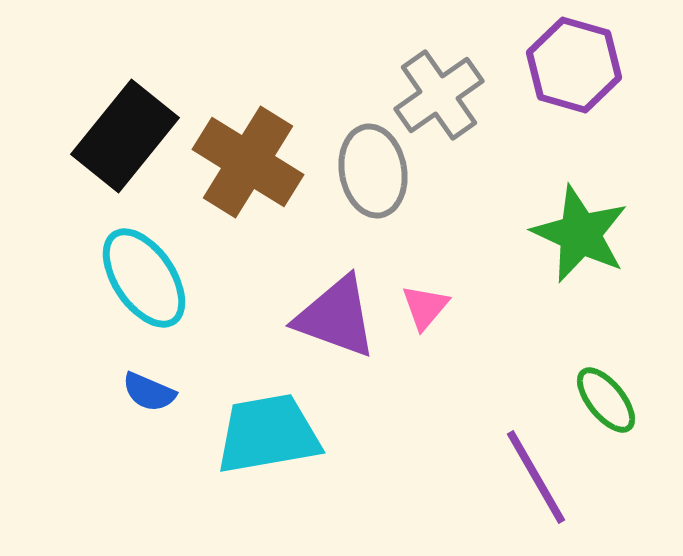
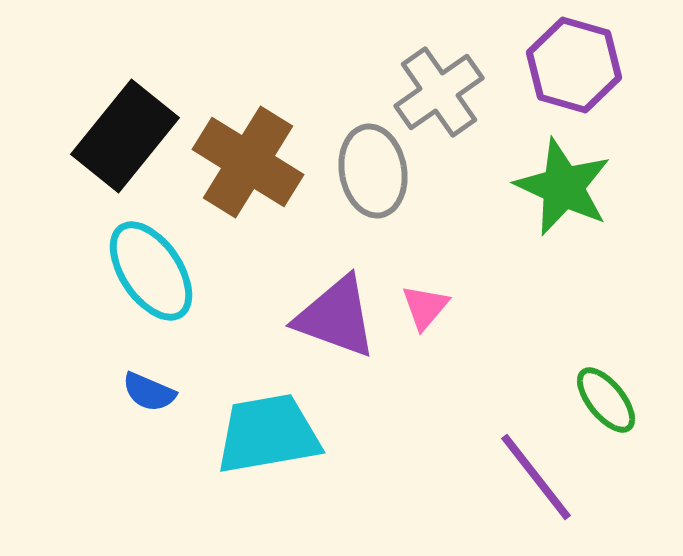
gray cross: moved 3 px up
green star: moved 17 px left, 47 px up
cyan ellipse: moved 7 px right, 7 px up
purple line: rotated 8 degrees counterclockwise
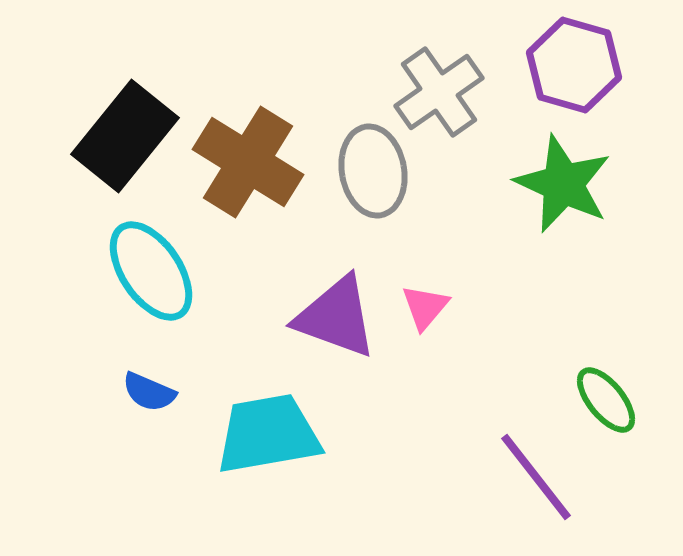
green star: moved 3 px up
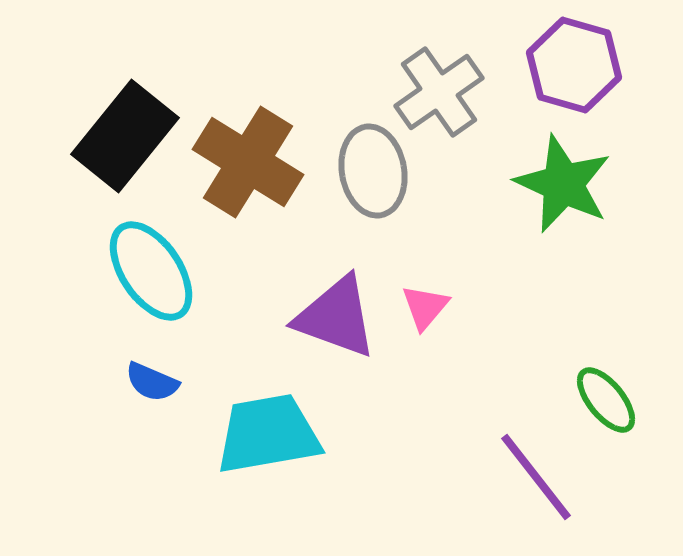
blue semicircle: moved 3 px right, 10 px up
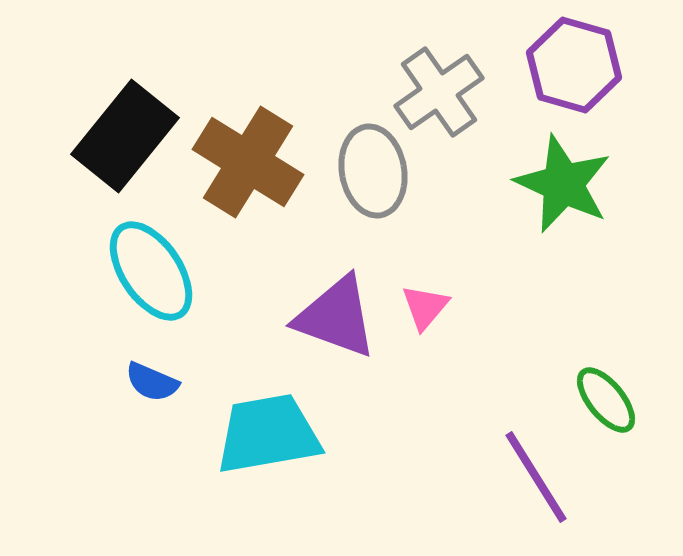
purple line: rotated 6 degrees clockwise
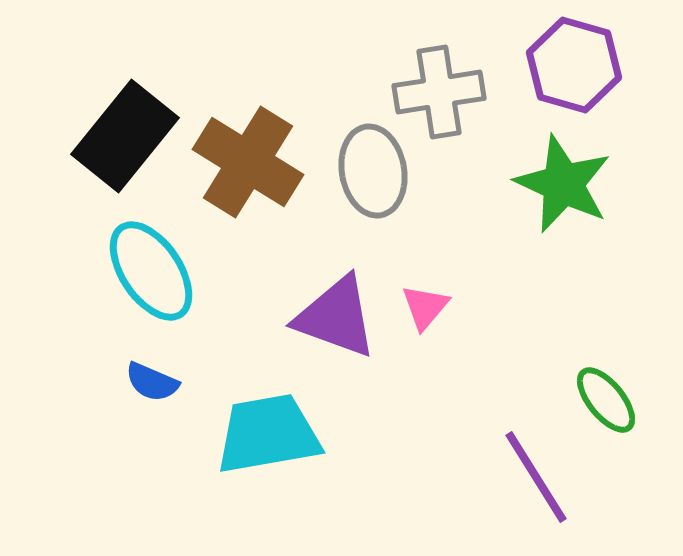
gray cross: rotated 26 degrees clockwise
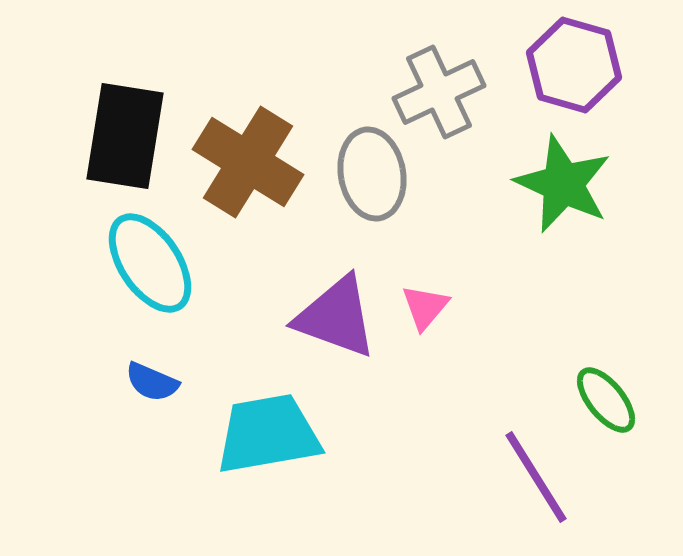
gray cross: rotated 16 degrees counterclockwise
black rectangle: rotated 30 degrees counterclockwise
gray ellipse: moved 1 px left, 3 px down
cyan ellipse: moved 1 px left, 8 px up
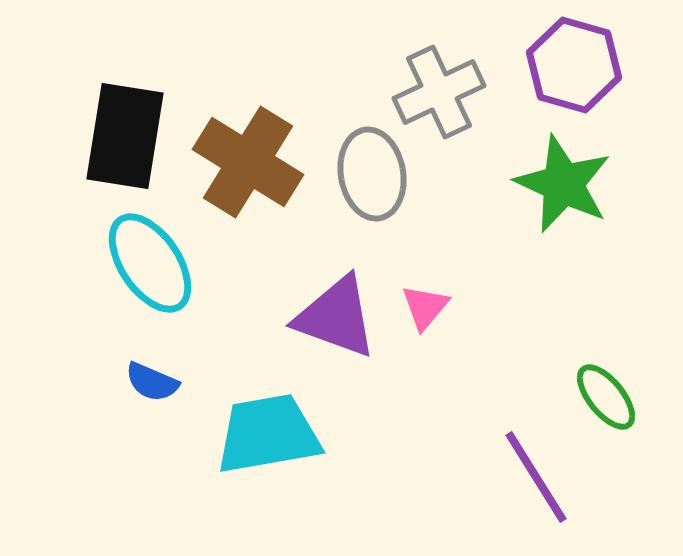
green ellipse: moved 3 px up
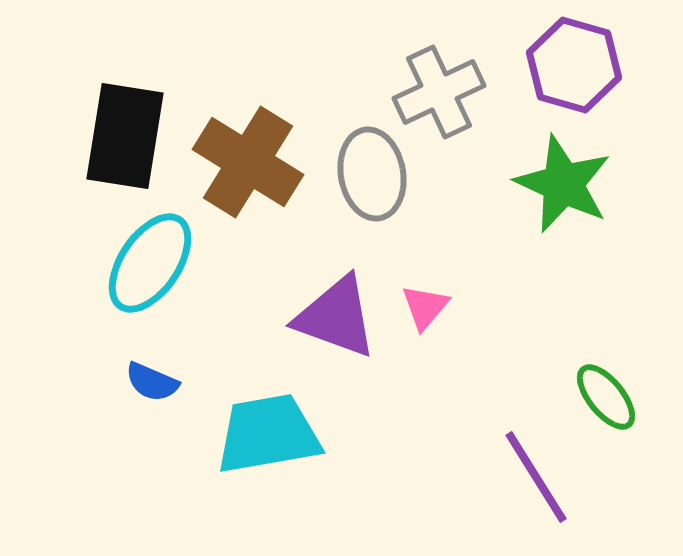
cyan ellipse: rotated 68 degrees clockwise
